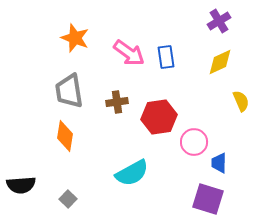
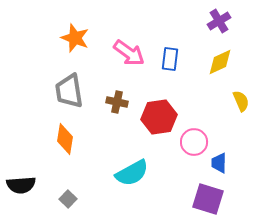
blue rectangle: moved 4 px right, 2 px down; rotated 15 degrees clockwise
brown cross: rotated 20 degrees clockwise
orange diamond: moved 3 px down
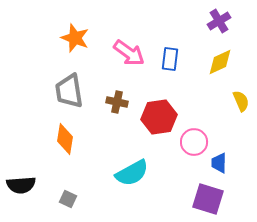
gray square: rotated 18 degrees counterclockwise
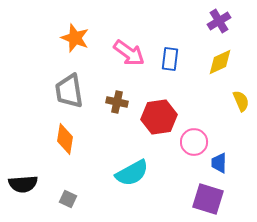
black semicircle: moved 2 px right, 1 px up
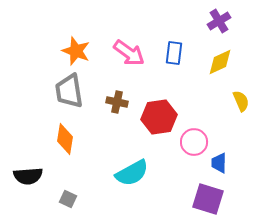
orange star: moved 1 px right, 13 px down
blue rectangle: moved 4 px right, 6 px up
black semicircle: moved 5 px right, 8 px up
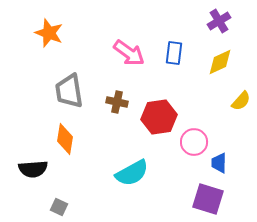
orange star: moved 27 px left, 18 px up
yellow semicircle: rotated 65 degrees clockwise
black semicircle: moved 5 px right, 7 px up
gray square: moved 9 px left, 8 px down
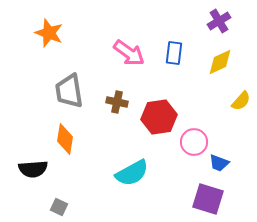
blue trapezoid: rotated 70 degrees counterclockwise
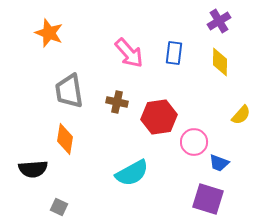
pink arrow: rotated 12 degrees clockwise
yellow diamond: rotated 64 degrees counterclockwise
yellow semicircle: moved 14 px down
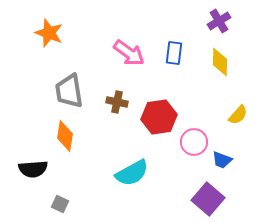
pink arrow: rotated 12 degrees counterclockwise
yellow semicircle: moved 3 px left
orange diamond: moved 3 px up
blue trapezoid: moved 3 px right, 3 px up
purple square: rotated 24 degrees clockwise
gray square: moved 1 px right, 3 px up
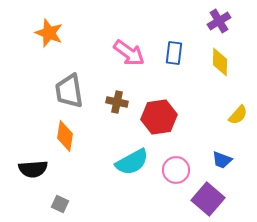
pink circle: moved 18 px left, 28 px down
cyan semicircle: moved 11 px up
